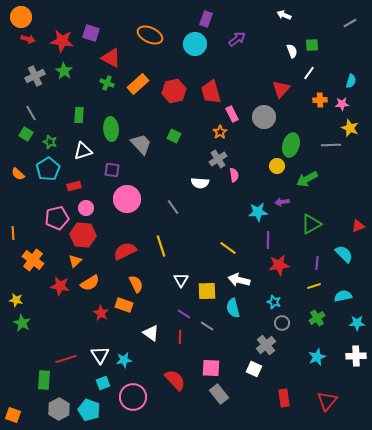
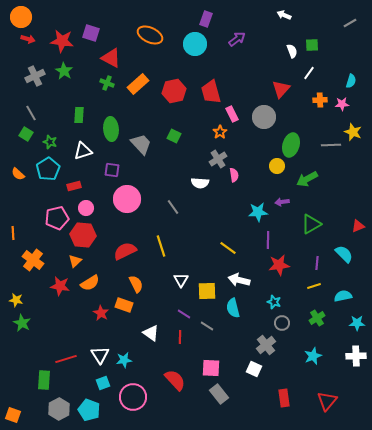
yellow star at (350, 128): moved 3 px right, 4 px down
cyan star at (317, 357): moved 4 px left, 1 px up
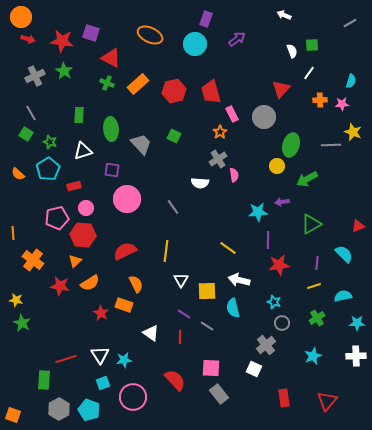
yellow line at (161, 246): moved 5 px right, 5 px down; rotated 25 degrees clockwise
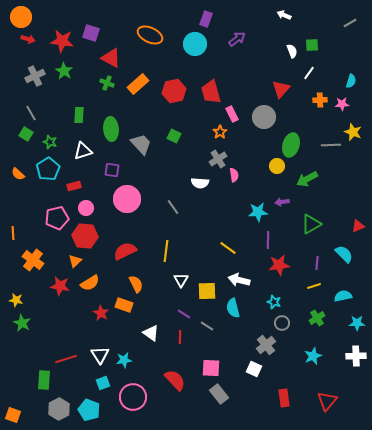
red hexagon at (83, 235): moved 2 px right, 1 px down
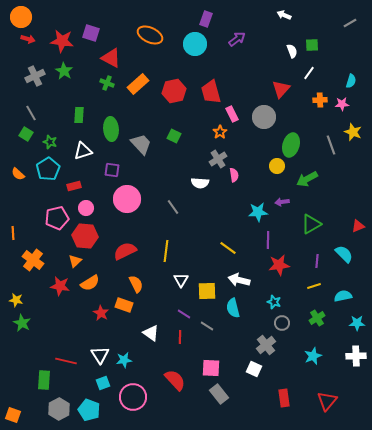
gray line at (331, 145): rotated 72 degrees clockwise
purple line at (317, 263): moved 2 px up
red line at (66, 359): moved 2 px down; rotated 30 degrees clockwise
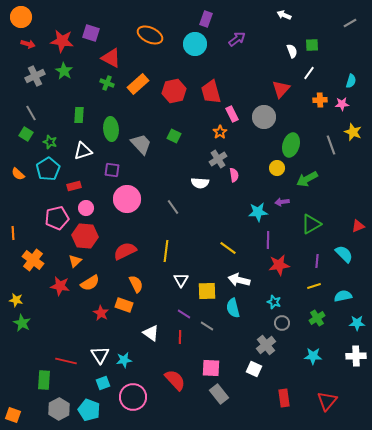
red arrow at (28, 39): moved 5 px down
yellow circle at (277, 166): moved 2 px down
cyan star at (313, 356): rotated 24 degrees clockwise
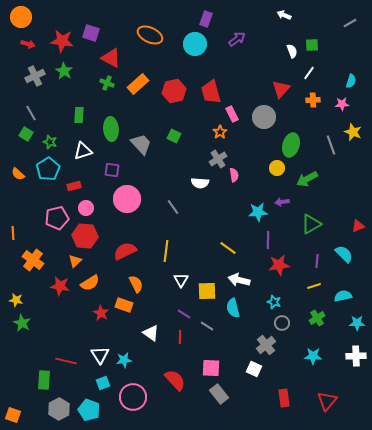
orange cross at (320, 100): moved 7 px left
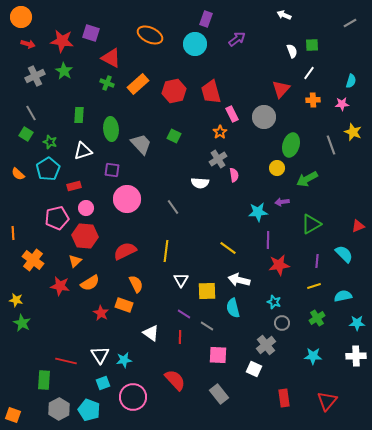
pink square at (211, 368): moved 7 px right, 13 px up
